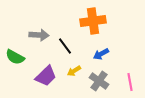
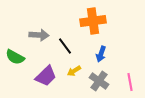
blue arrow: rotated 42 degrees counterclockwise
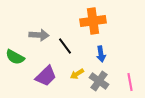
blue arrow: rotated 28 degrees counterclockwise
yellow arrow: moved 3 px right, 3 px down
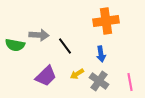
orange cross: moved 13 px right
green semicircle: moved 12 px up; rotated 18 degrees counterclockwise
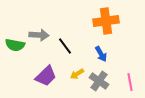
blue arrow: rotated 21 degrees counterclockwise
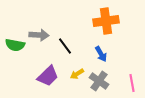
purple trapezoid: moved 2 px right
pink line: moved 2 px right, 1 px down
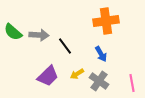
green semicircle: moved 2 px left, 13 px up; rotated 30 degrees clockwise
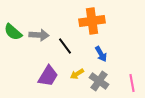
orange cross: moved 14 px left
purple trapezoid: rotated 15 degrees counterclockwise
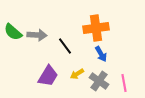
orange cross: moved 4 px right, 7 px down
gray arrow: moved 2 px left
pink line: moved 8 px left
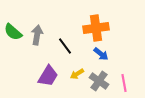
gray arrow: rotated 84 degrees counterclockwise
blue arrow: rotated 21 degrees counterclockwise
